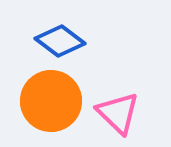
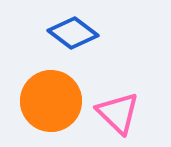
blue diamond: moved 13 px right, 8 px up
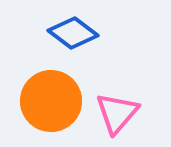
pink triangle: moved 1 px left; rotated 27 degrees clockwise
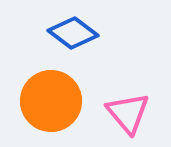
pink triangle: moved 11 px right; rotated 21 degrees counterclockwise
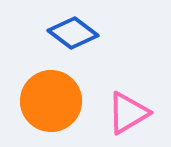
pink triangle: rotated 39 degrees clockwise
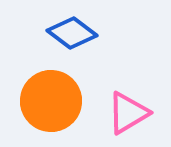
blue diamond: moved 1 px left
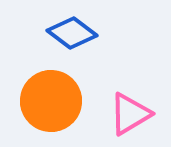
pink triangle: moved 2 px right, 1 px down
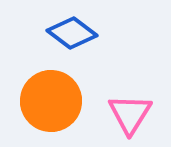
pink triangle: rotated 27 degrees counterclockwise
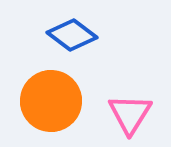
blue diamond: moved 2 px down
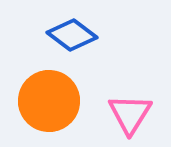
orange circle: moved 2 px left
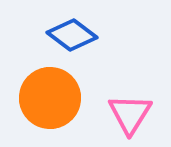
orange circle: moved 1 px right, 3 px up
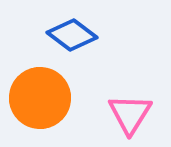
orange circle: moved 10 px left
